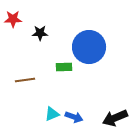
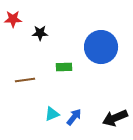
blue circle: moved 12 px right
blue arrow: rotated 72 degrees counterclockwise
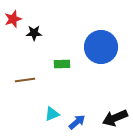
red star: rotated 18 degrees counterclockwise
black star: moved 6 px left
green rectangle: moved 2 px left, 3 px up
blue arrow: moved 3 px right, 5 px down; rotated 12 degrees clockwise
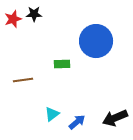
black star: moved 19 px up
blue circle: moved 5 px left, 6 px up
brown line: moved 2 px left
cyan triangle: rotated 14 degrees counterclockwise
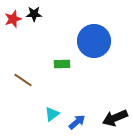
blue circle: moved 2 px left
brown line: rotated 42 degrees clockwise
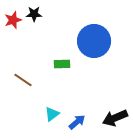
red star: moved 1 px down
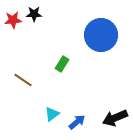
red star: rotated 12 degrees clockwise
blue circle: moved 7 px right, 6 px up
green rectangle: rotated 56 degrees counterclockwise
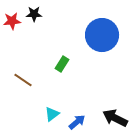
red star: moved 1 px left, 1 px down
blue circle: moved 1 px right
black arrow: rotated 50 degrees clockwise
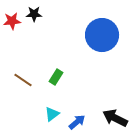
green rectangle: moved 6 px left, 13 px down
